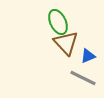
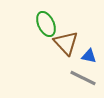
green ellipse: moved 12 px left, 2 px down
blue triangle: moved 1 px right; rotated 35 degrees clockwise
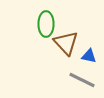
green ellipse: rotated 25 degrees clockwise
gray line: moved 1 px left, 2 px down
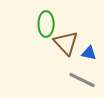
blue triangle: moved 3 px up
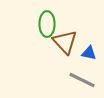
green ellipse: moved 1 px right
brown triangle: moved 1 px left, 1 px up
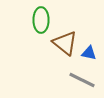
green ellipse: moved 6 px left, 4 px up
brown triangle: moved 1 px down; rotated 8 degrees counterclockwise
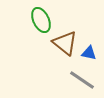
green ellipse: rotated 25 degrees counterclockwise
gray line: rotated 8 degrees clockwise
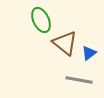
blue triangle: rotated 49 degrees counterclockwise
gray line: moved 3 px left; rotated 24 degrees counterclockwise
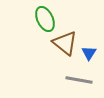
green ellipse: moved 4 px right, 1 px up
blue triangle: rotated 21 degrees counterclockwise
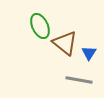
green ellipse: moved 5 px left, 7 px down
